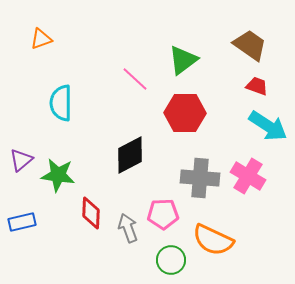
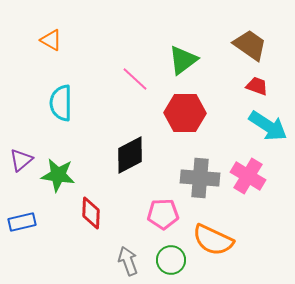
orange triangle: moved 10 px right, 1 px down; rotated 50 degrees clockwise
gray arrow: moved 33 px down
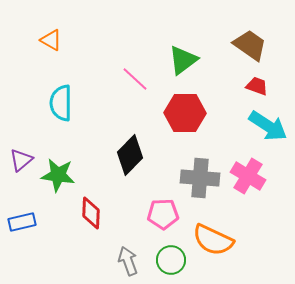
black diamond: rotated 18 degrees counterclockwise
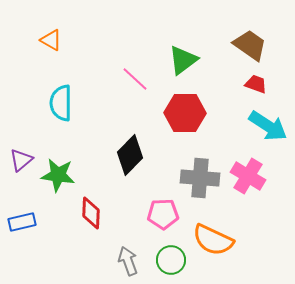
red trapezoid: moved 1 px left, 2 px up
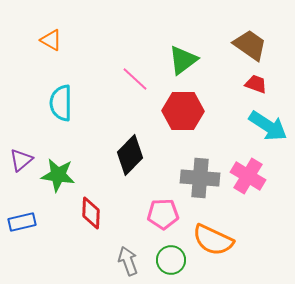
red hexagon: moved 2 px left, 2 px up
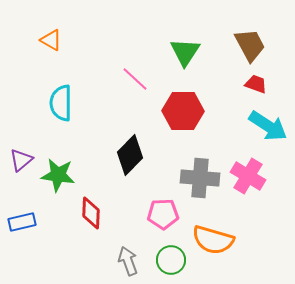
brown trapezoid: rotated 27 degrees clockwise
green triangle: moved 2 px right, 8 px up; rotated 20 degrees counterclockwise
orange semicircle: rotated 9 degrees counterclockwise
